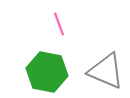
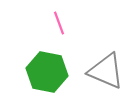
pink line: moved 1 px up
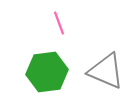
green hexagon: rotated 18 degrees counterclockwise
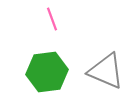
pink line: moved 7 px left, 4 px up
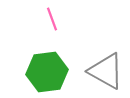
gray triangle: rotated 6 degrees clockwise
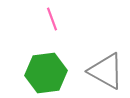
green hexagon: moved 1 px left, 1 px down
